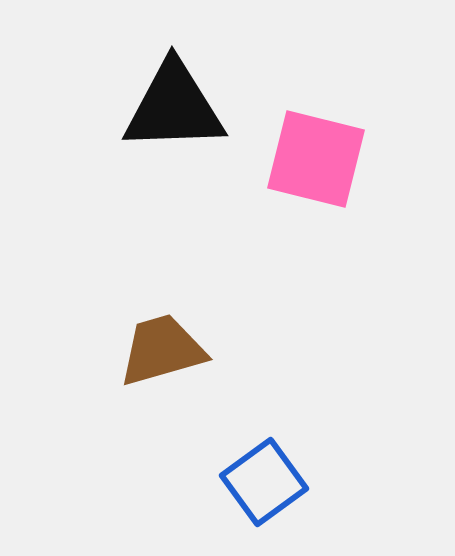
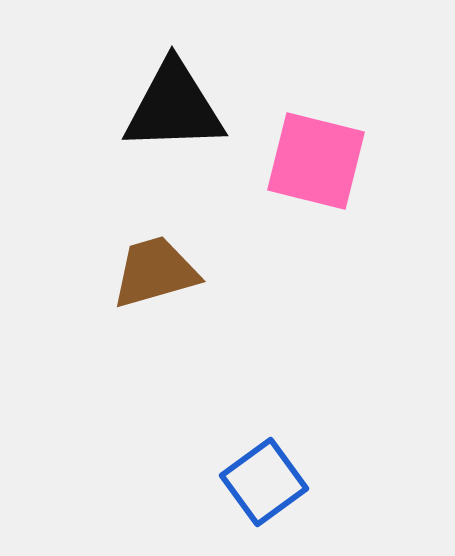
pink square: moved 2 px down
brown trapezoid: moved 7 px left, 78 px up
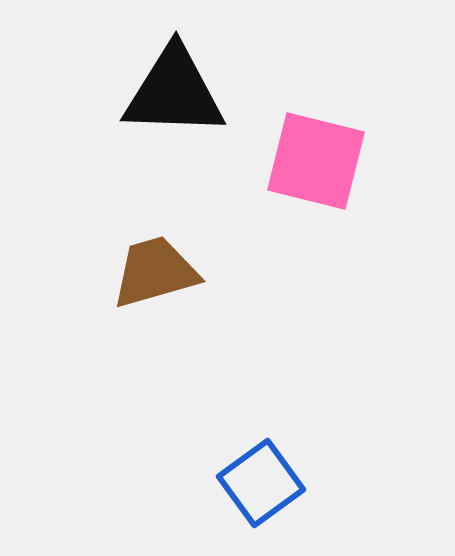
black triangle: moved 15 px up; rotated 4 degrees clockwise
blue square: moved 3 px left, 1 px down
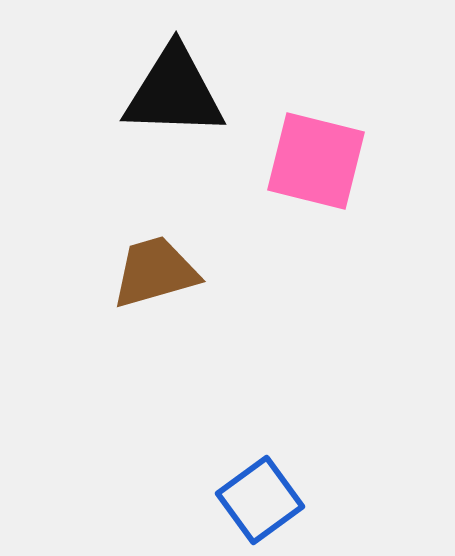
blue square: moved 1 px left, 17 px down
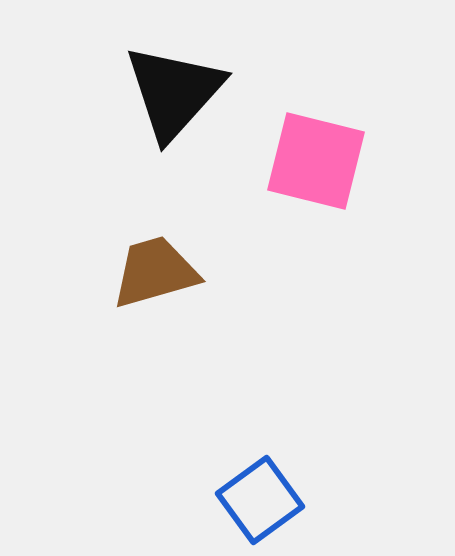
black triangle: rotated 50 degrees counterclockwise
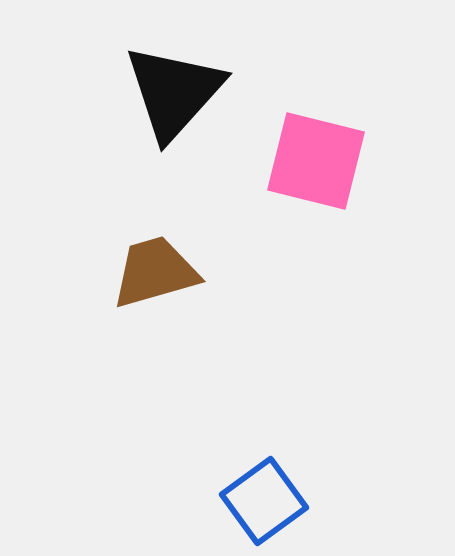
blue square: moved 4 px right, 1 px down
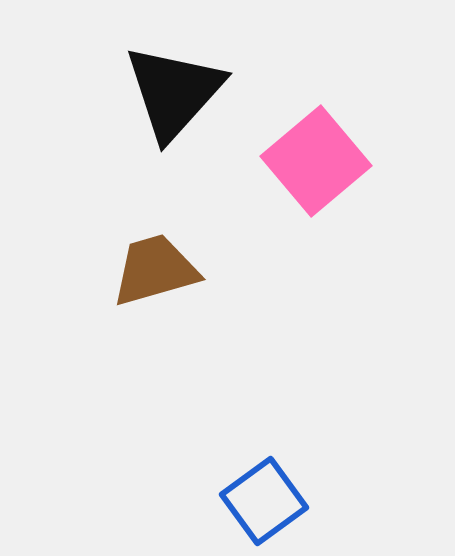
pink square: rotated 36 degrees clockwise
brown trapezoid: moved 2 px up
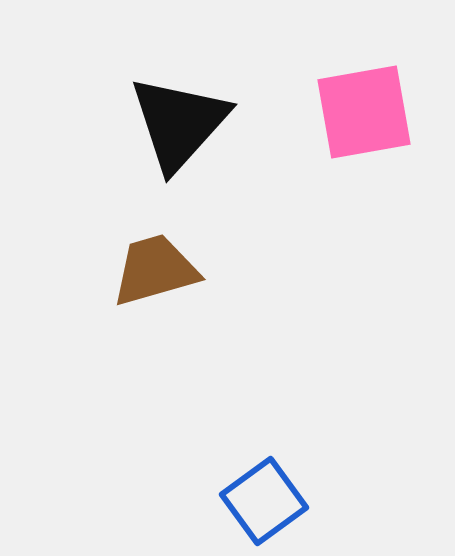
black triangle: moved 5 px right, 31 px down
pink square: moved 48 px right, 49 px up; rotated 30 degrees clockwise
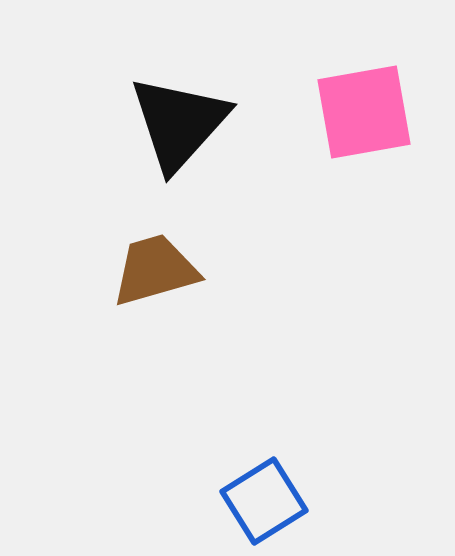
blue square: rotated 4 degrees clockwise
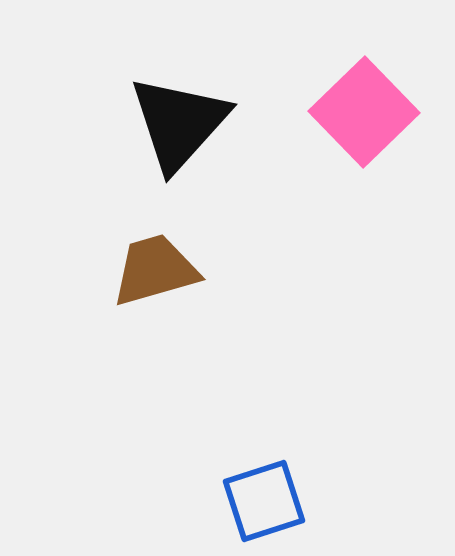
pink square: rotated 34 degrees counterclockwise
blue square: rotated 14 degrees clockwise
